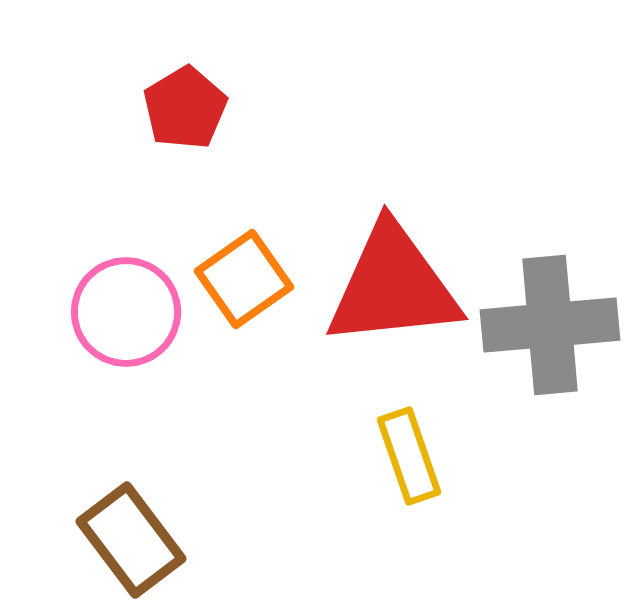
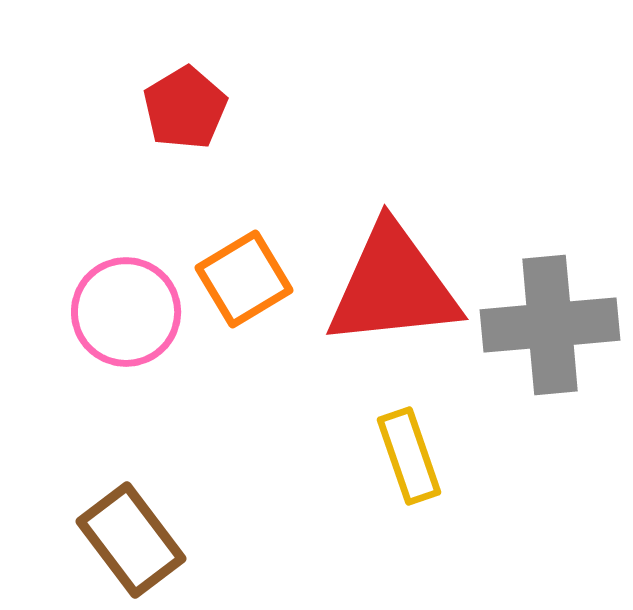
orange square: rotated 4 degrees clockwise
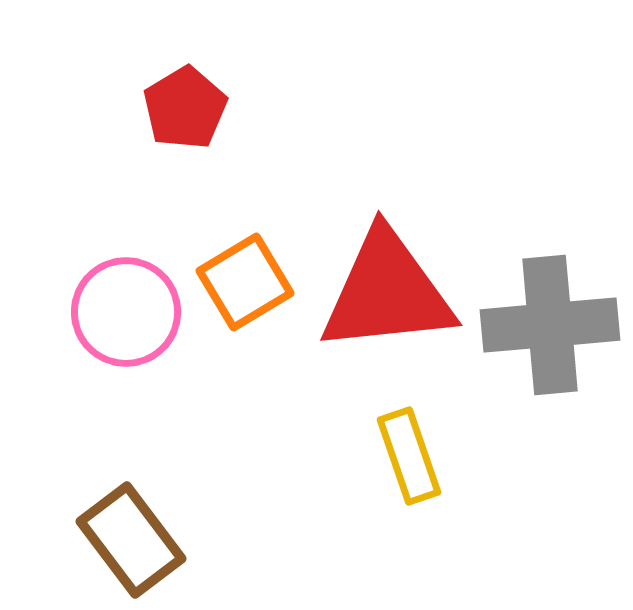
orange square: moved 1 px right, 3 px down
red triangle: moved 6 px left, 6 px down
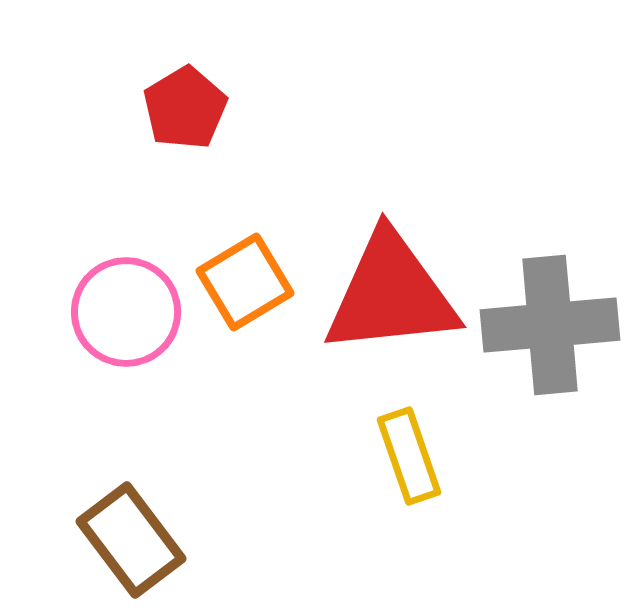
red triangle: moved 4 px right, 2 px down
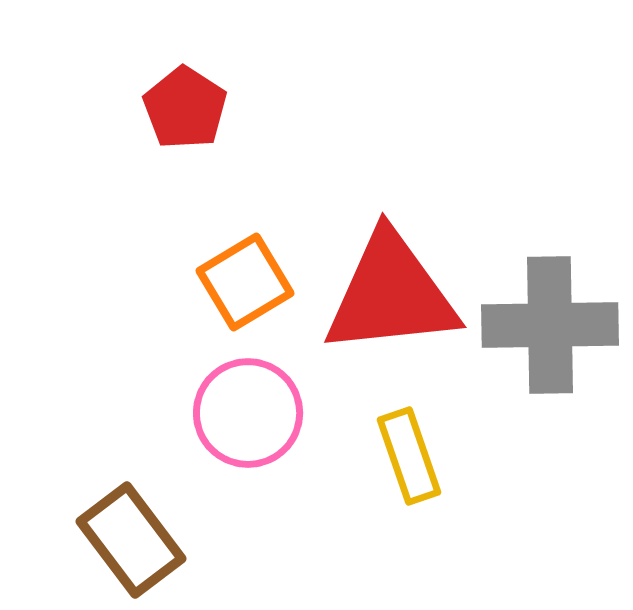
red pentagon: rotated 8 degrees counterclockwise
pink circle: moved 122 px right, 101 px down
gray cross: rotated 4 degrees clockwise
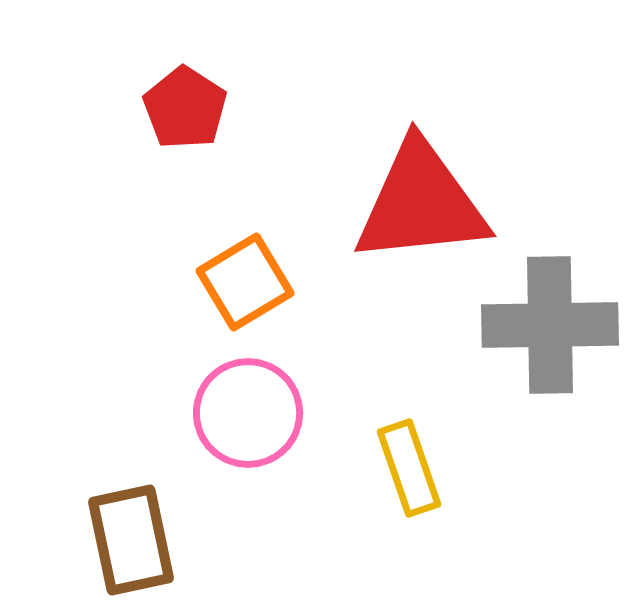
red triangle: moved 30 px right, 91 px up
yellow rectangle: moved 12 px down
brown rectangle: rotated 25 degrees clockwise
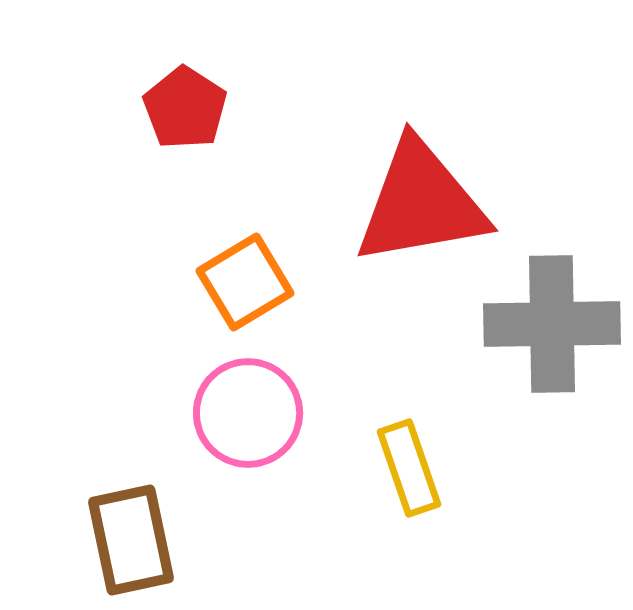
red triangle: rotated 4 degrees counterclockwise
gray cross: moved 2 px right, 1 px up
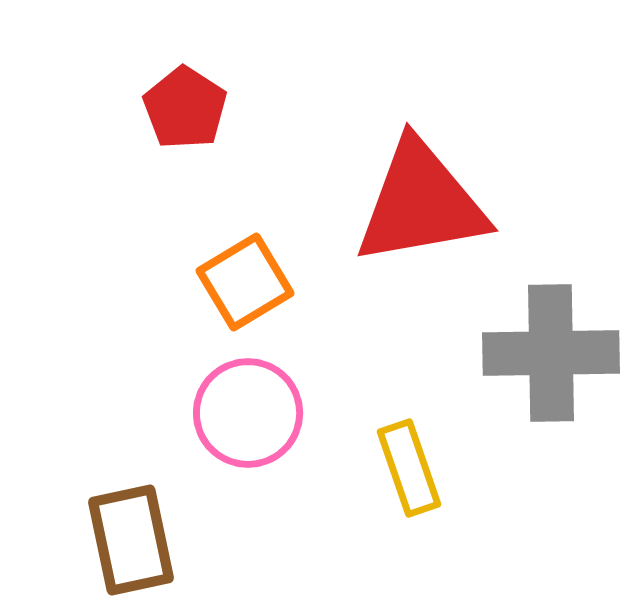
gray cross: moved 1 px left, 29 px down
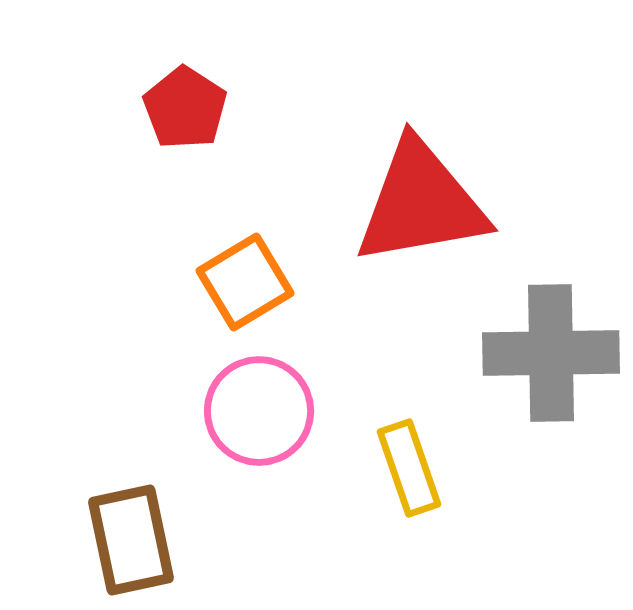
pink circle: moved 11 px right, 2 px up
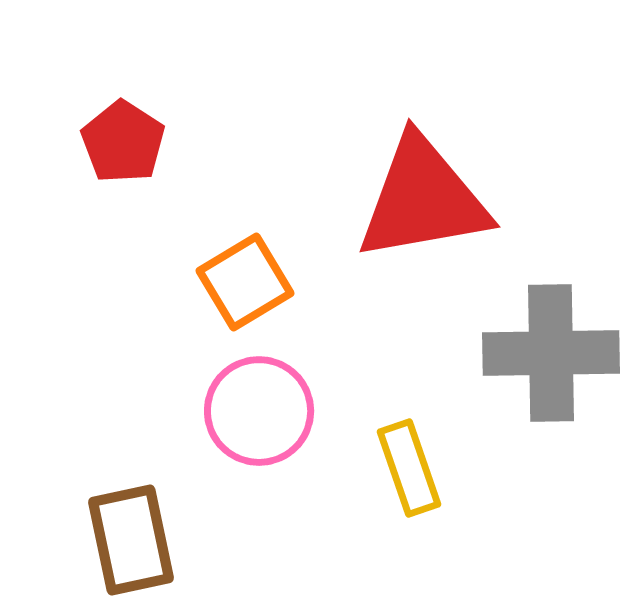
red pentagon: moved 62 px left, 34 px down
red triangle: moved 2 px right, 4 px up
